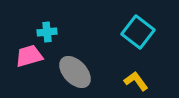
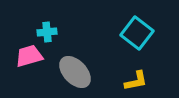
cyan square: moved 1 px left, 1 px down
yellow L-shape: rotated 115 degrees clockwise
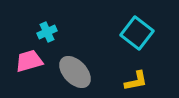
cyan cross: rotated 18 degrees counterclockwise
pink trapezoid: moved 5 px down
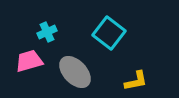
cyan square: moved 28 px left
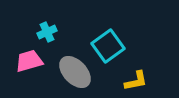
cyan square: moved 1 px left, 13 px down; rotated 16 degrees clockwise
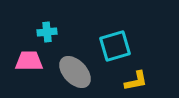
cyan cross: rotated 18 degrees clockwise
cyan square: moved 7 px right; rotated 20 degrees clockwise
pink trapezoid: rotated 16 degrees clockwise
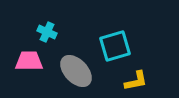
cyan cross: rotated 30 degrees clockwise
gray ellipse: moved 1 px right, 1 px up
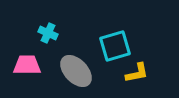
cyan cross: moved 1 px right, 1 px down
pink trapezoid: moved 2 px left, 4 px down
yellow L-shape: moved 1 px right, 8 px up
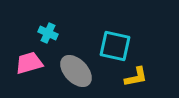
cyan square: rotated 28 degrees clockwise
pink trapezoid: moved 2 px right, 2 px up; rotated 16 degrees counterclockwise
yellow L-shape: moved 1 px left, 4 px down
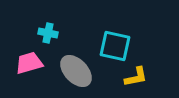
cyan cross: rotated 12 degrees counterclockwise
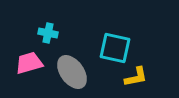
cyan square: moved 2 px down
gray ellipse: moved 4 px left, 1 px down; rotated 8 degrees clockwise
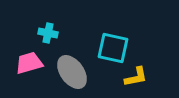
cyan square: moved 2 px left
